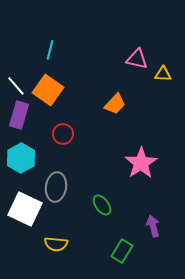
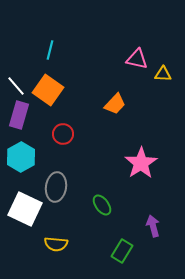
cyan hexagon: moved 1 px up
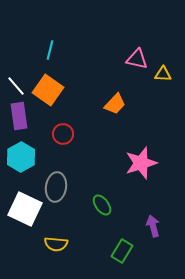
purple rectangle: moved 1 px down; rotated 24 degrees counterclockwise
pink star: rotated 16 degrees clockwise
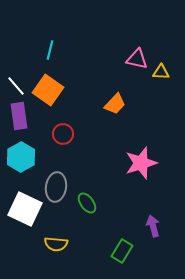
yellow triangle: moved 2 px left, 2 px up
green ellipse: moved 15 px left, 2 px up
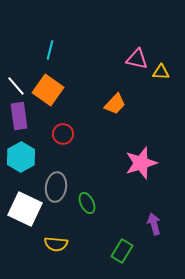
green ellipse: rotated 10 degrees clockwise
purple arrow: moved 1 px right, 2 px up
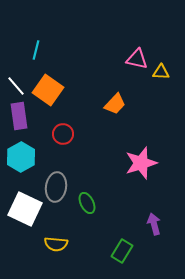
cyan line: moved 14 px left
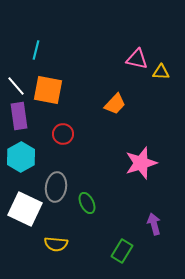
orange square: rotated 24 degrees counterclockwise
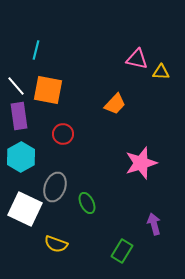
gray ellipse: moved 1 px left; rotated 12 degrees clockwise
yellow semicircle: rotated 15 degrees clockwise
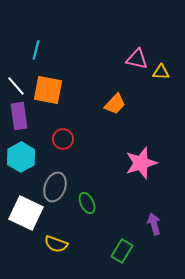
red circle: moved 5 px down
white square: moved 1 px right, 4 px down
